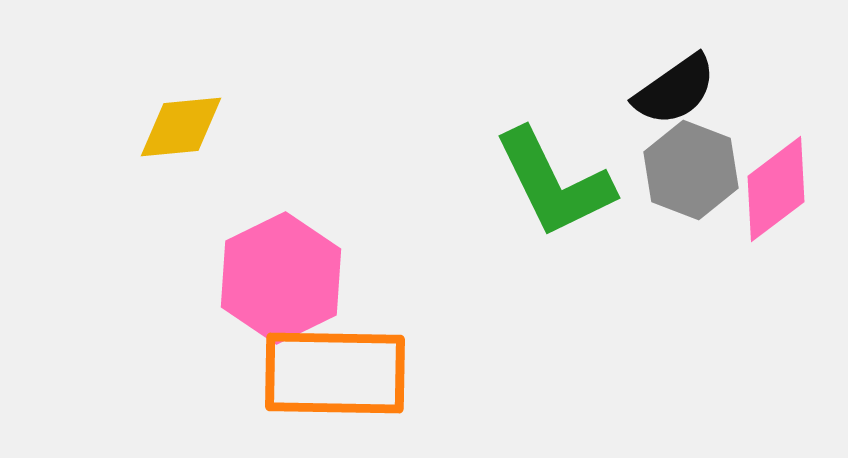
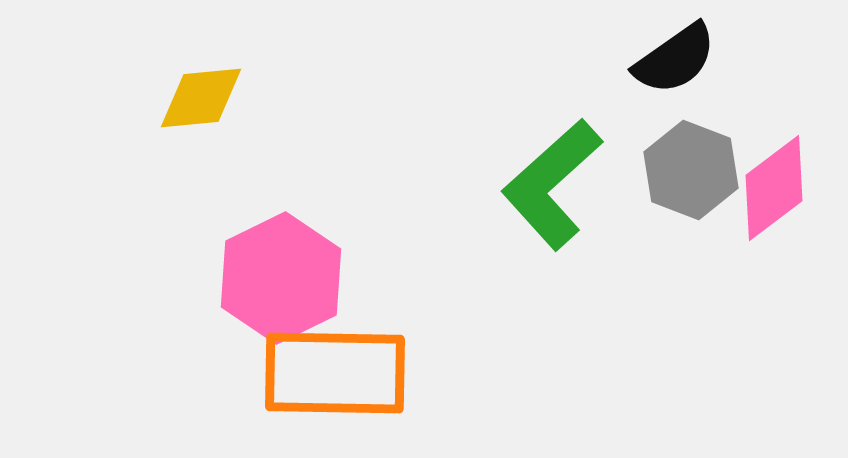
black semicircle: moved 31 px up
yellow diamond: moved 20 px right, 29 px up
green L-shape: moved 2 px left, 1 px down; rotated 74 degrees clockwise
pink diamond: moved 2 px left, 1 px up
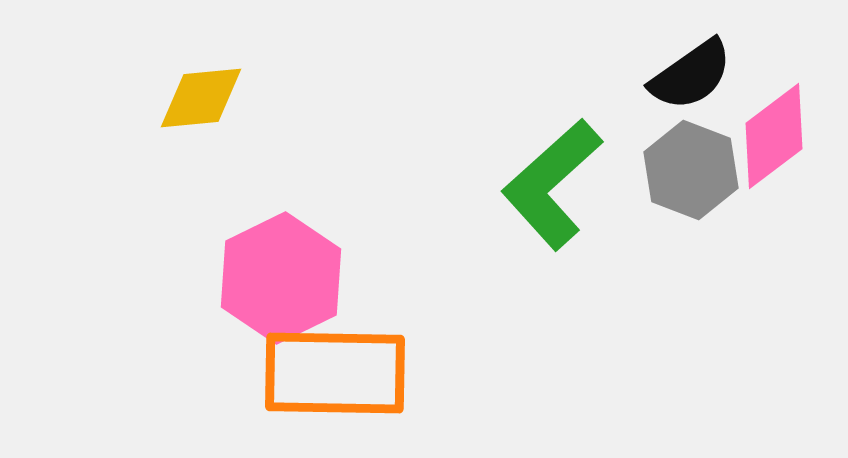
black semicircle: moved 16 px right, 16 px down
pink diamond: moved 52 px up
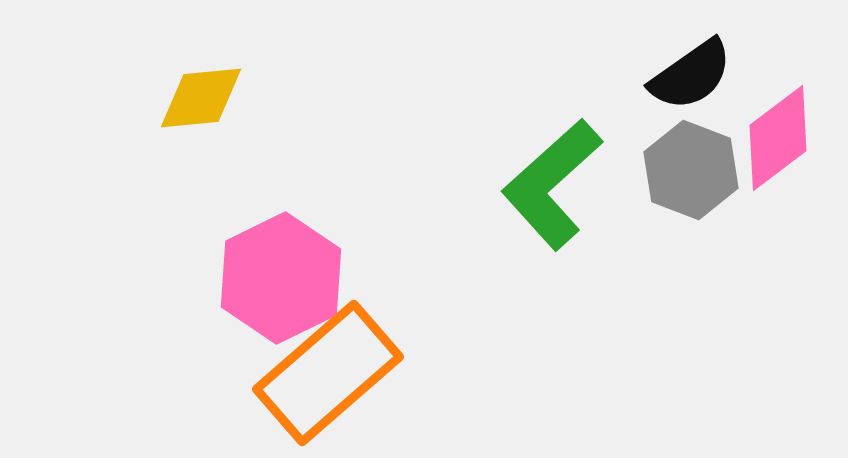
pink diamond: moved 4 px right, 2 px down
orange rectangle: moved 7 px left; rotated 42 degrees counterclockwise
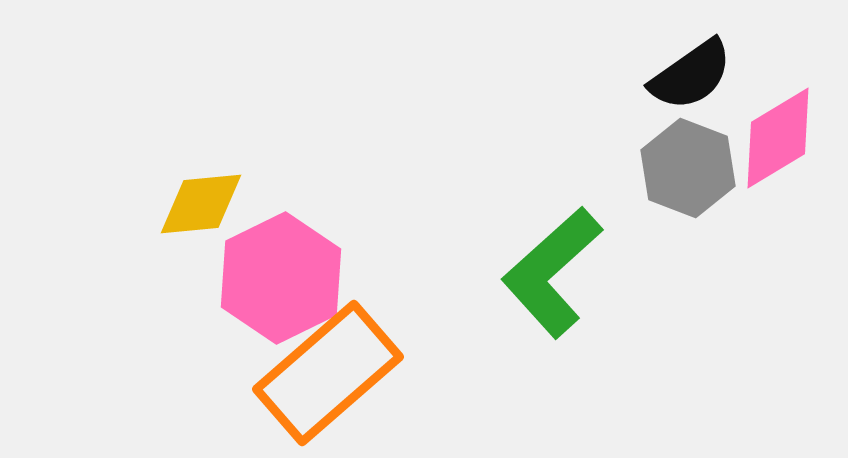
yellow diamond: moved 106 px down
pink diamond: rotated 6 degrees clockwise
gray hexagon: moved 3 px left, 2 px up
green L-shape: moved 88 px down
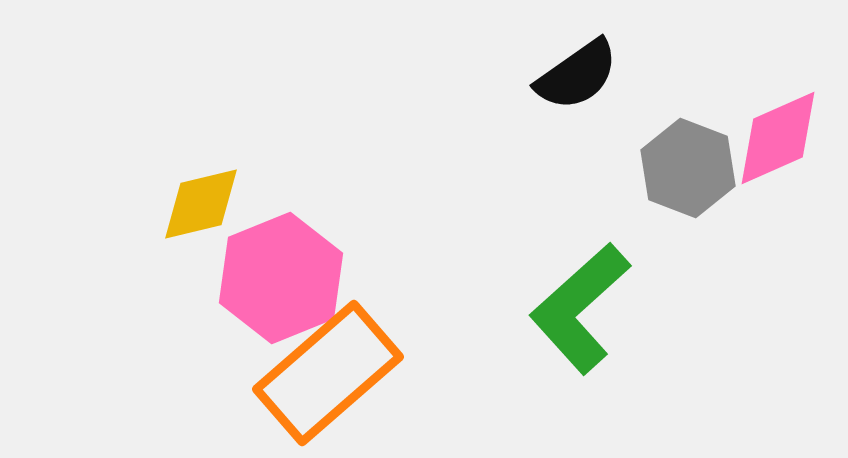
black semicircle: moved 114 px left
pink diamond: rotated 7 degrees clockwise
yellow diamond: rotated 8 degrees counterclockwise
green L-shape: moved 28 px right, 36 px down
pink hexagon: rotated 4 degrees clockwise
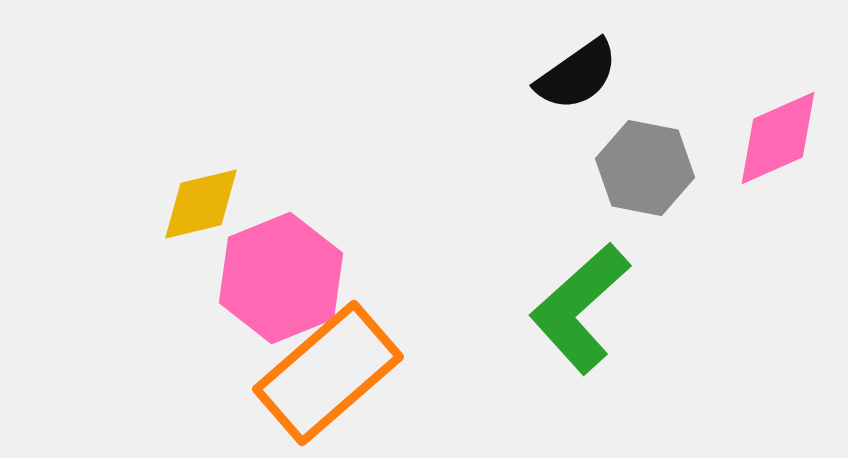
gray hexagon: moved 43 px left; rotated 10 degrees counterclockwise
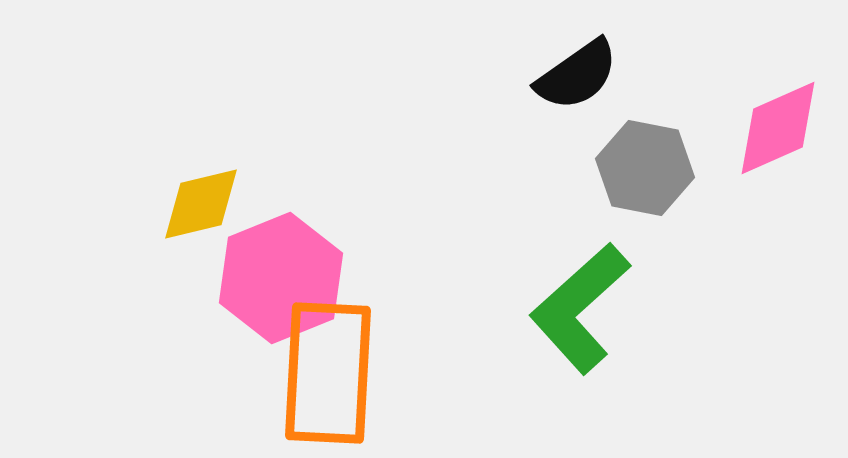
pink diamond: moved 10 px up
orange rectangle: rotated 46 degrees counterclockwise
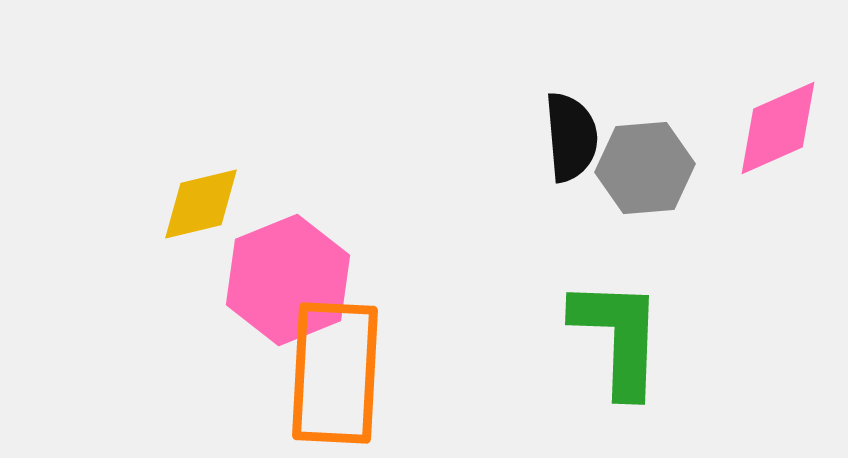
black semicircle: moved 6 px left, 62 px down; rotated 60 degrees counterclockwise
gray hexagon: rotated 16 degrees counterclockwise
pink hexagon: moved 7 px right, 2 px down
green L-shape: moved 38 px right, 29 px down; rotated 134 degrees clockwise
orange rectangle: moved 7 px right
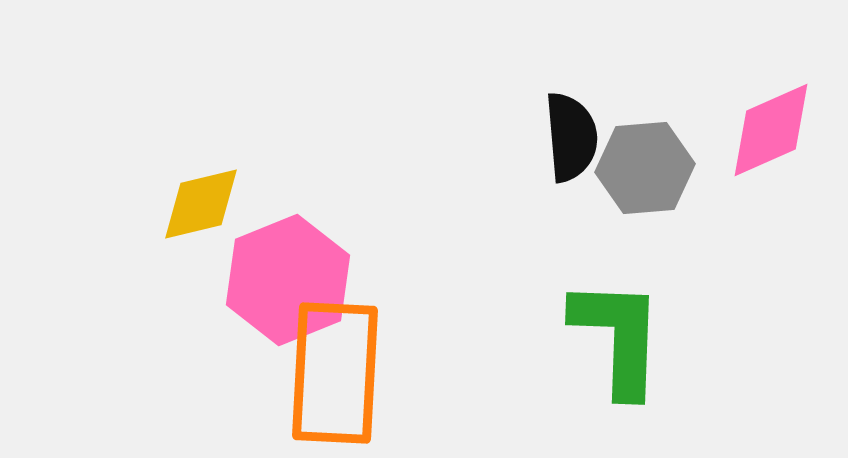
pink diamond: moved 7 px left, 2 px down
